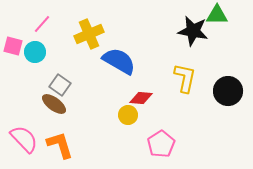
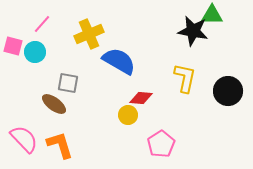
green triangle: moved 5 px left
gray square: moved 8 px right, 2 px up; rotated 25 degrees counterclockwise
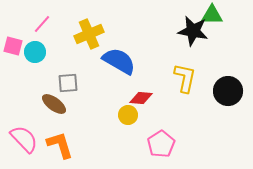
gray square: rotated 15 degrees counterclockwise
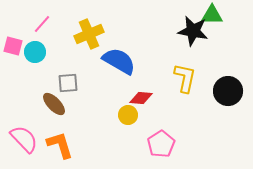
brown ellipse: rotated 10 degrees clockwise
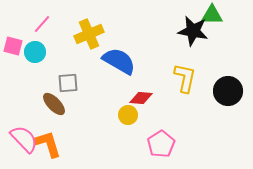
orange L-shape: moved 12 px left, 1 px up
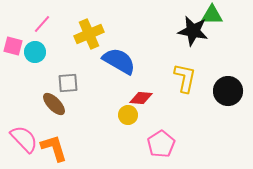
orange L-shape: moved 6 px right, 4 px down
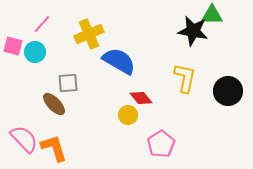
red diamond: rotated 45 degrees clockwise
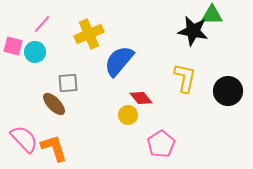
blue semicircle: rotated 80 degrees counterclockwise
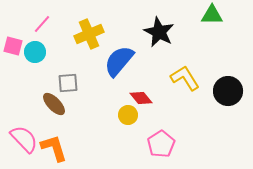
black star: moved 34 px left, 1 px down; rotated 16 degrees clockwise
yellow L-shape: rotated 44 degrees counterclockwise
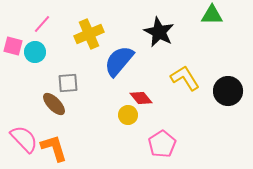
pink pentagon: moved 1 px right
